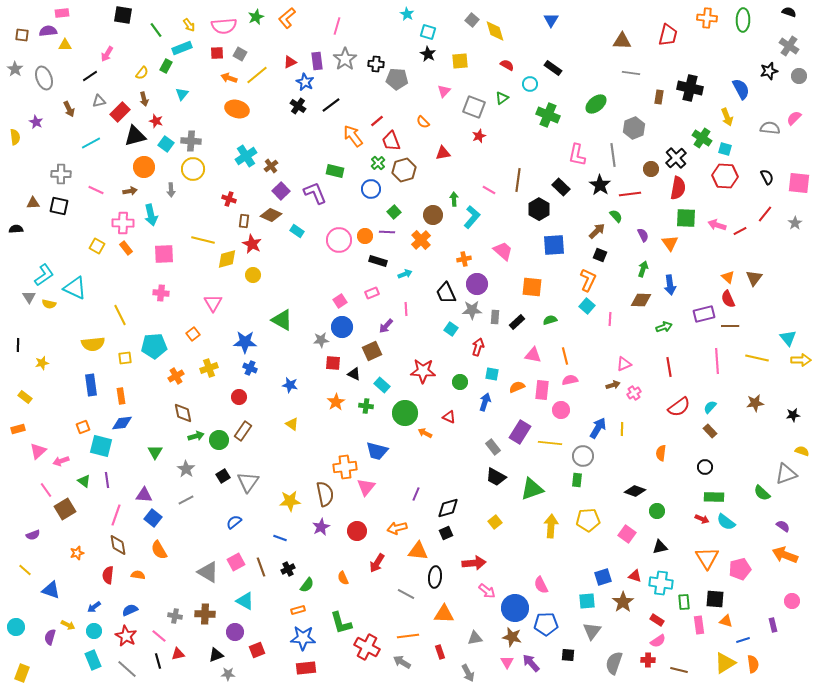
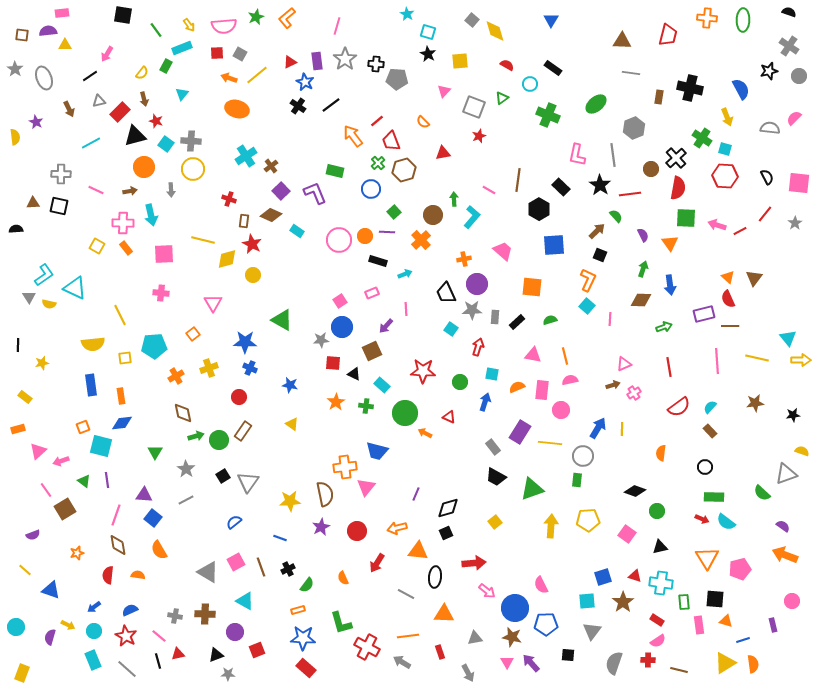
red rectangle at (306, 668): rotated 48 degrees clockwise
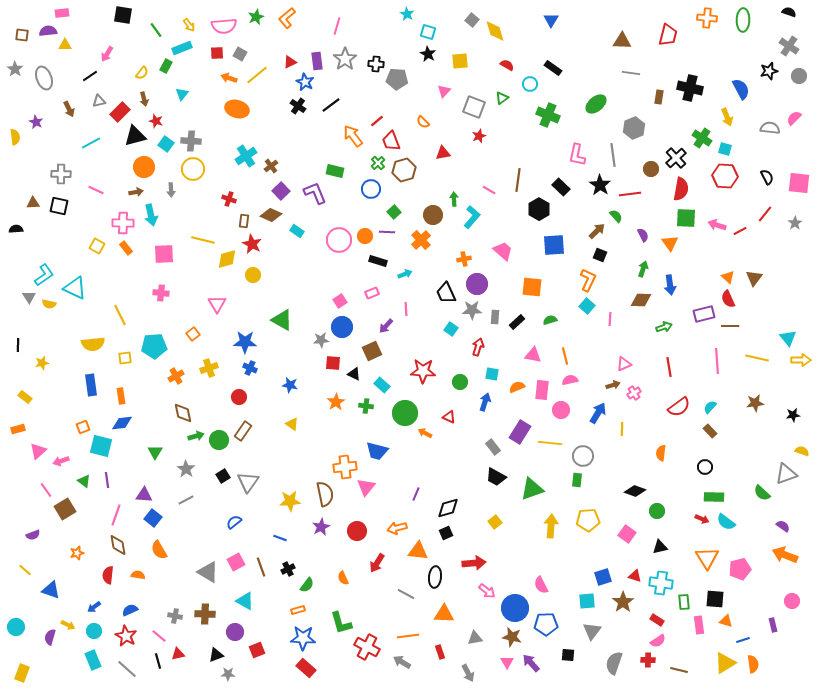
red semicircle at (678, 188): moved 3 px right, 1 px down
brown arrow at (130, 191): moved 6 px right, 1 px down
pink triangle at (213, 303): moved 4 px right, 1 px down
blue arrow at (598, 428): moved 15 px up
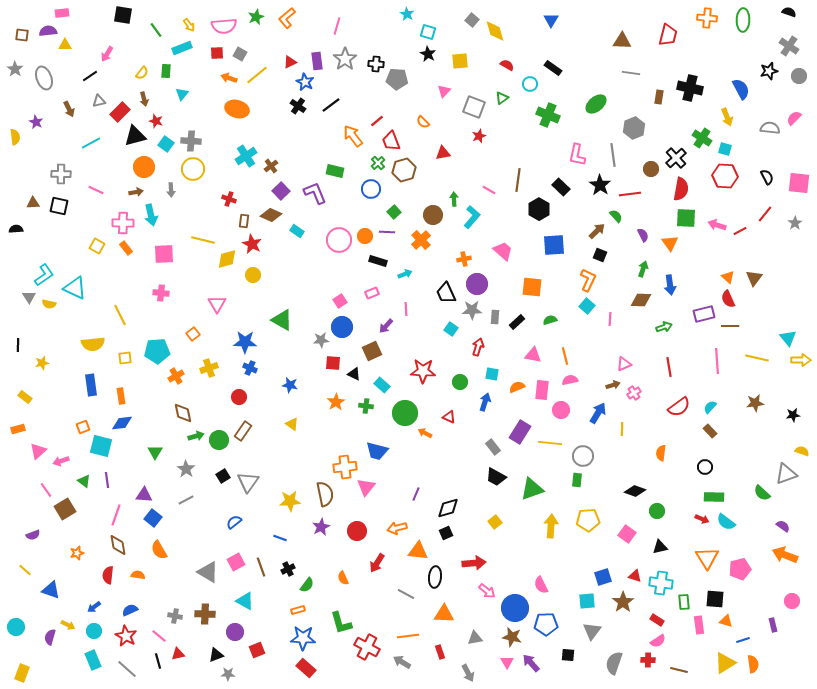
green rectangle at (166, 66): moved 5 px down; rotated 24 degrees counterclockwise
cyan pentagon at (154, 346): moved 3 px right, 5 px down
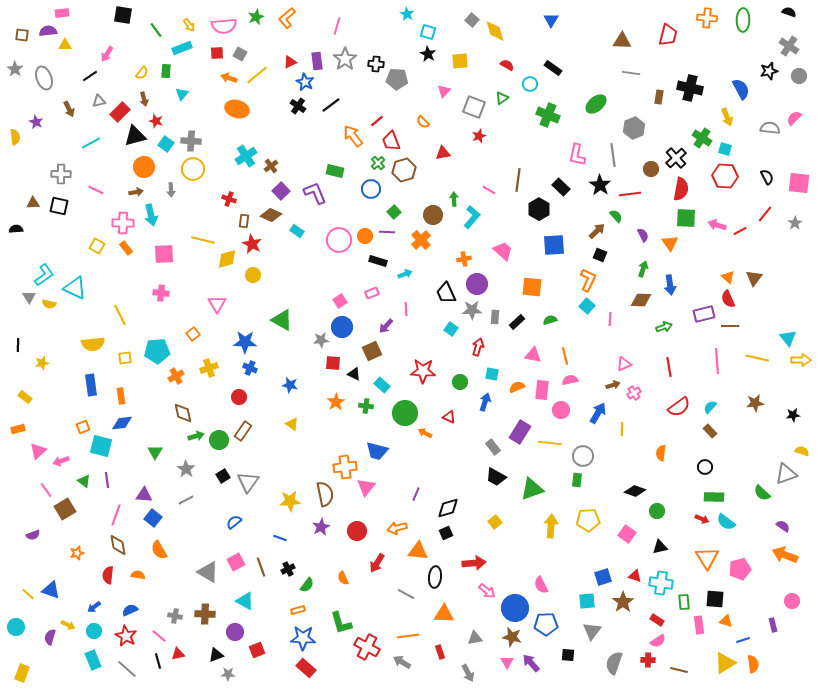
yellow line at (25, 570): moved 3 px right, 24 px down
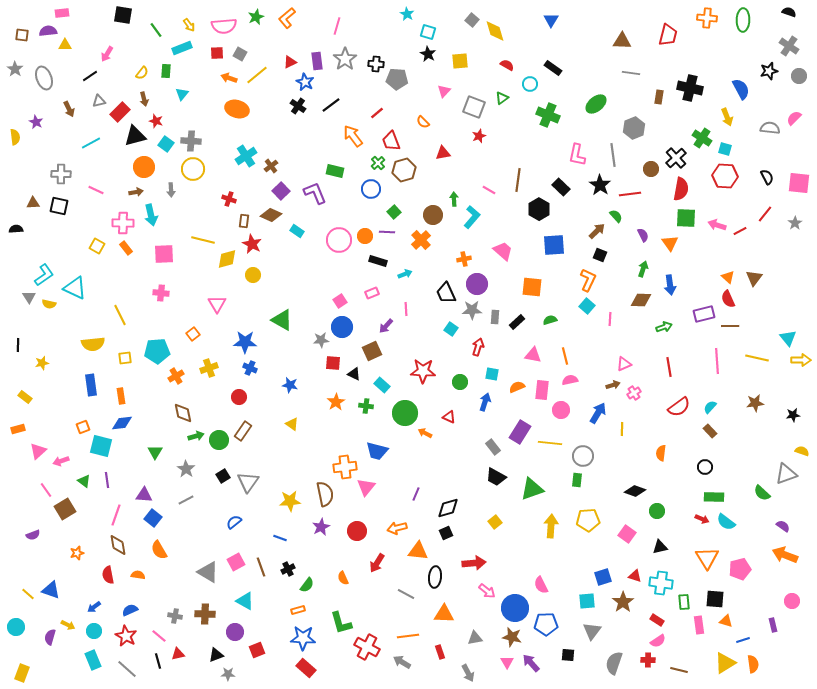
red line at (377, 121): moved 8 px up
red semicircle at (108, 575): rotated 18 degrees counterclockwise
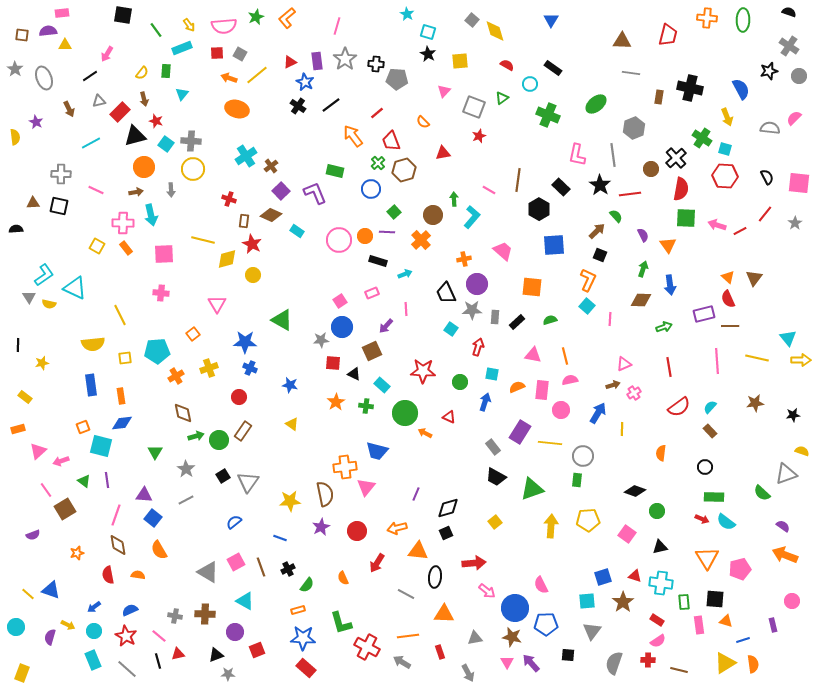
orange triangle at (670, 243): moved 2 px left, 2 px down
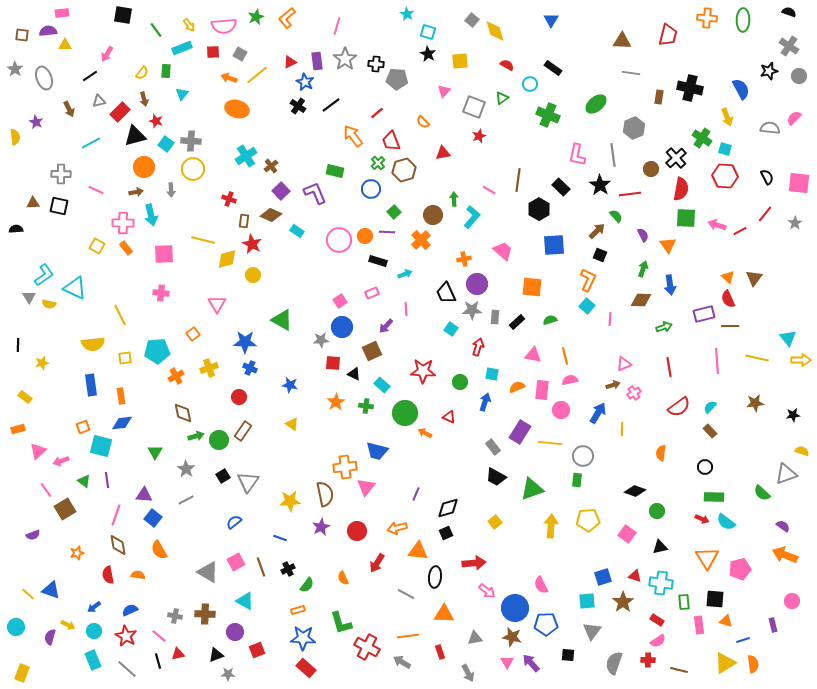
red square at (217, 53): moved 4 px left, 1 px up
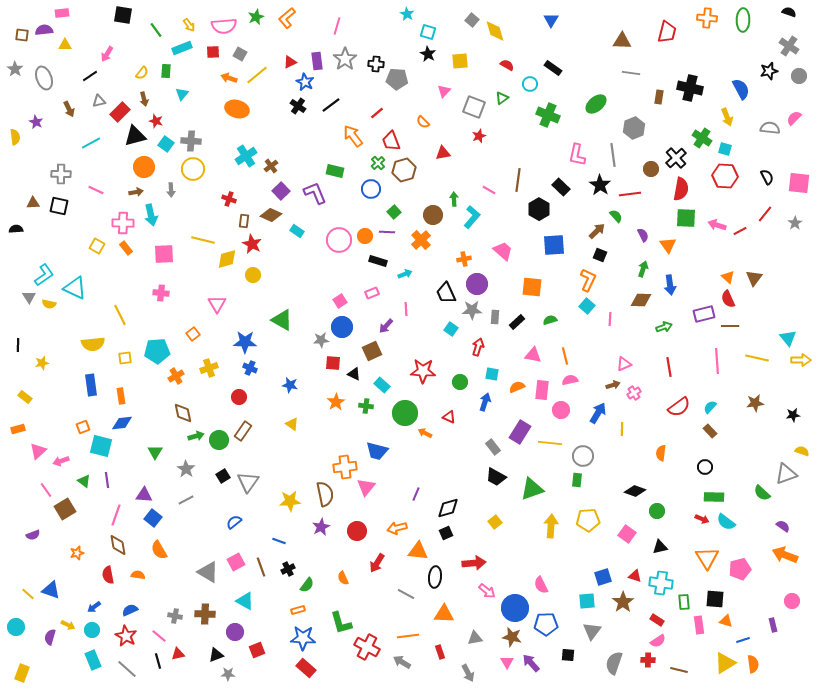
purple semicircle at (48, 31): moved 4 px left, 1 px up
red trapezoid at (668, 35): moved 1 px left, 3 px up
blue line at (280, 538): moved 1 px left, 3 px down
cyan circle at (94, 631): moved 2 px left, 1 px up
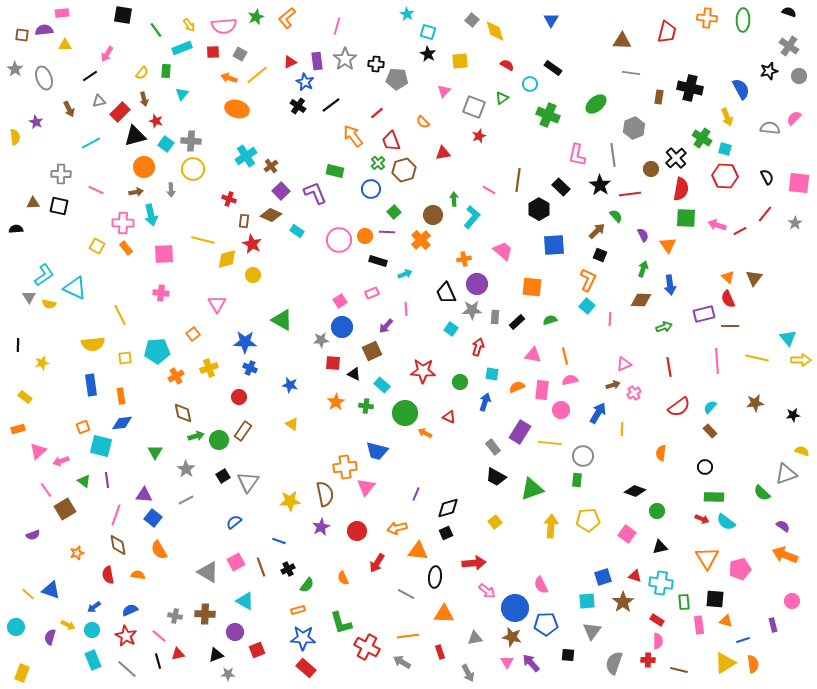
pink semicircle at (658, 641): rotated 56 degrees counterclockwise
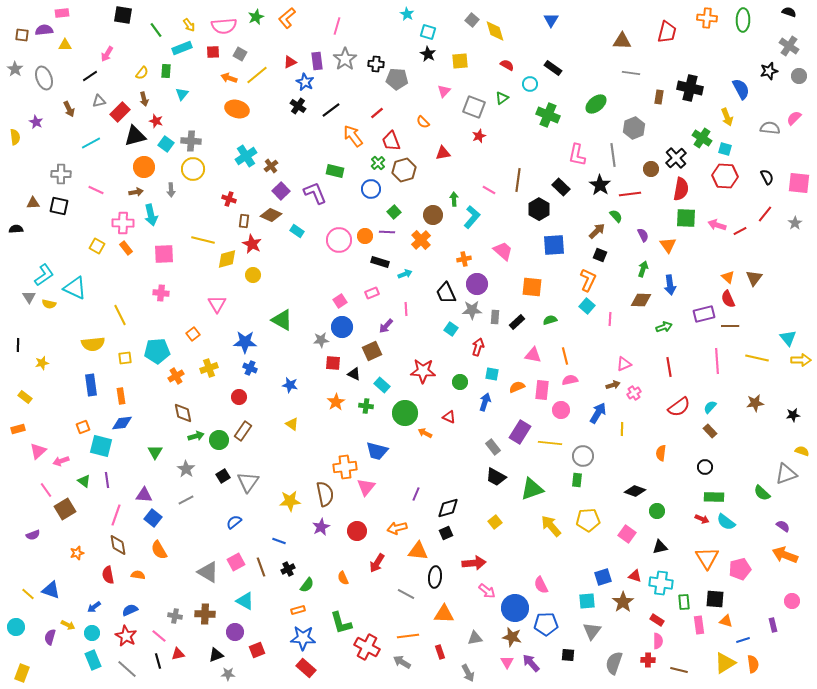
black line at (331, 105): moved 5 px down
black rectangle at (378, 261): moved 2 px right, 1 px down
yellow arrow at (551, 526): rotated 45 degrees counterclockwise
cyan circle at (92, 630): moved 3 px down
